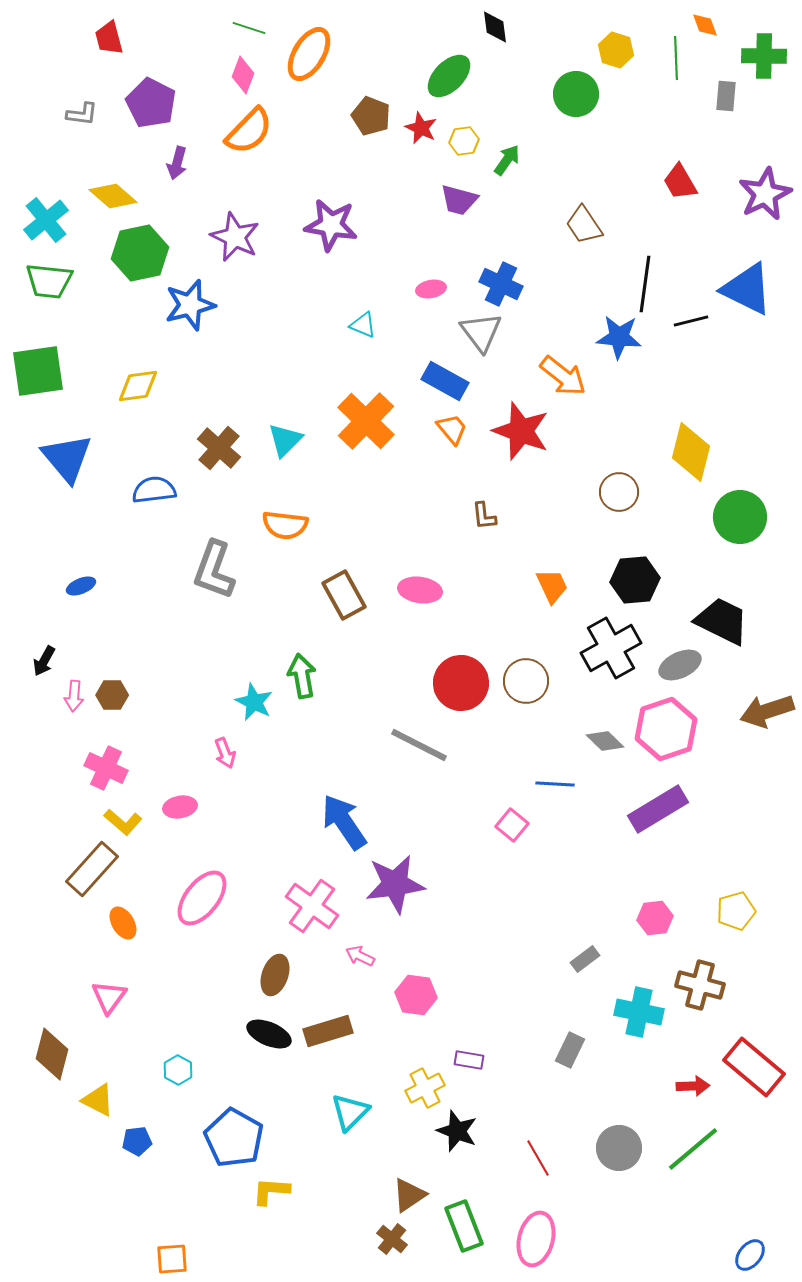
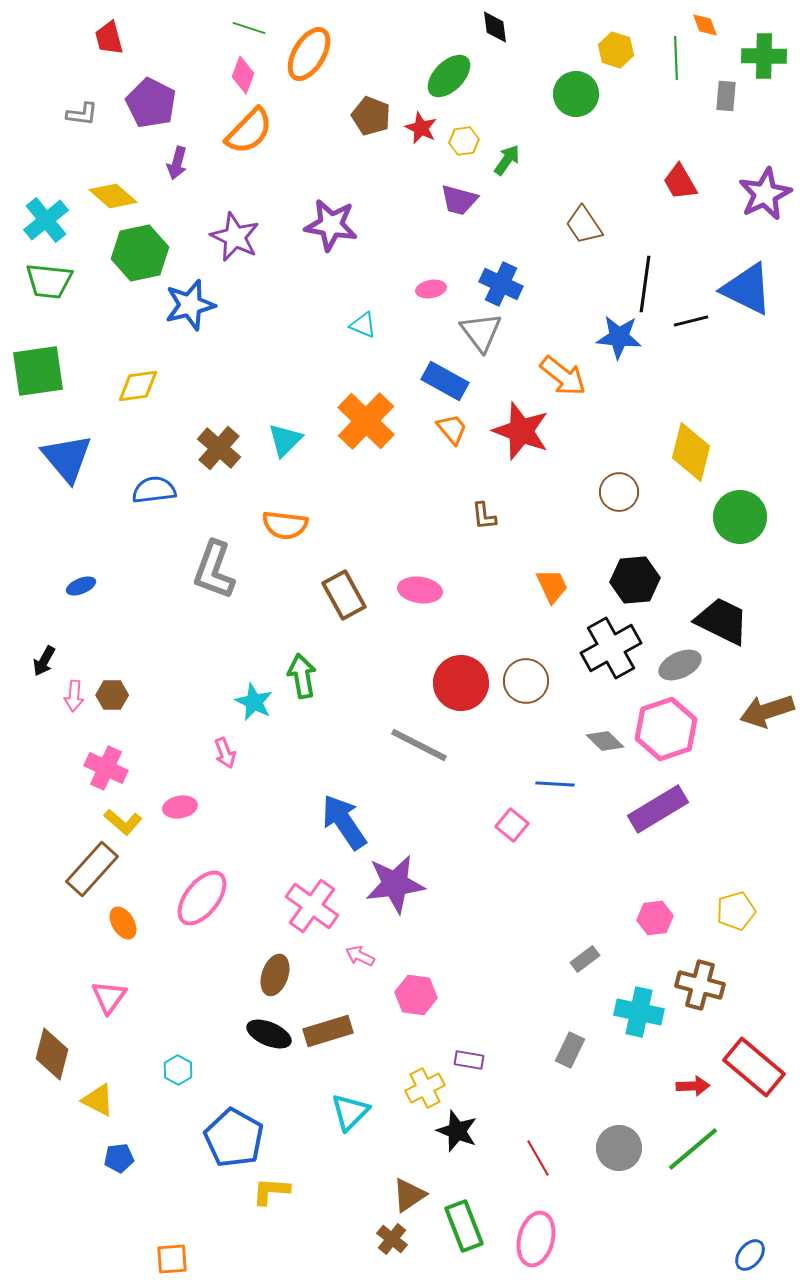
blue pentagon at (137, 1141): moved 18 px left, 17 px down
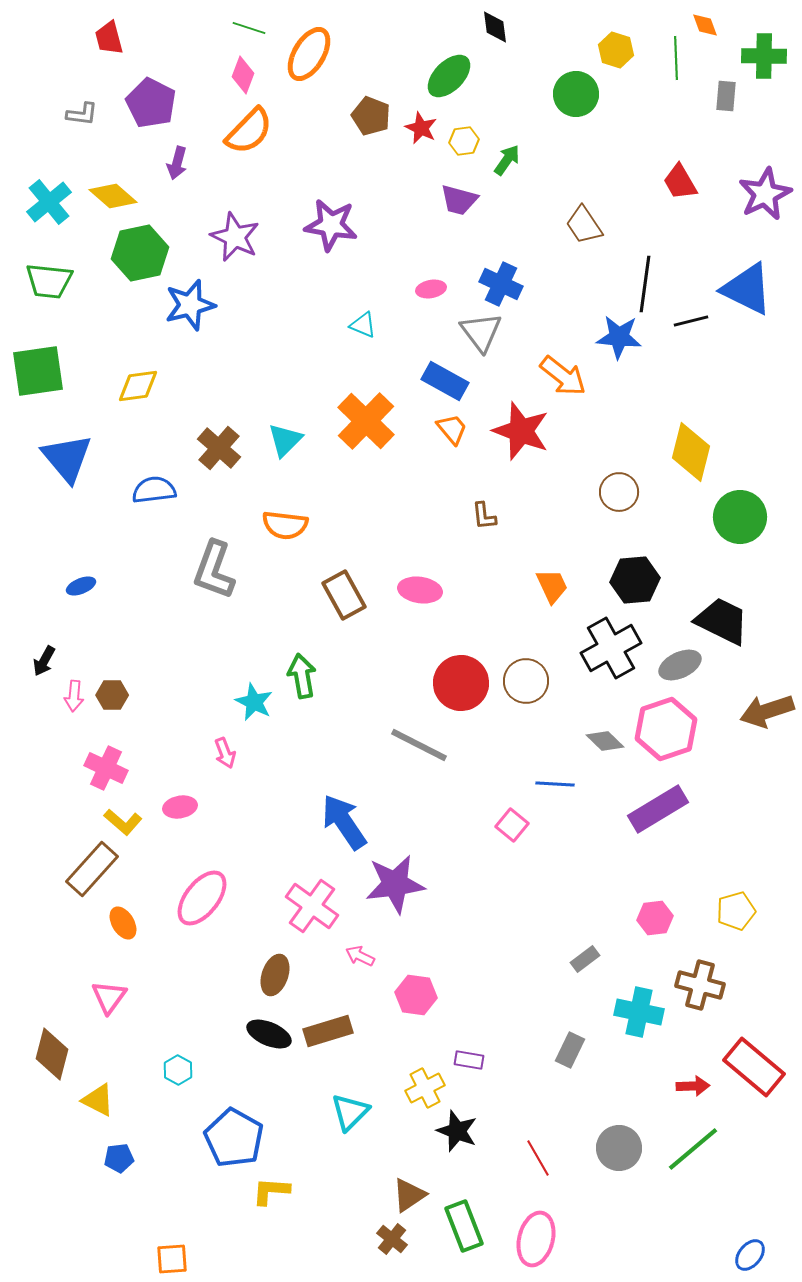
cyan cross at (46, 220): moved 3 px right, 18 px up
